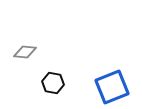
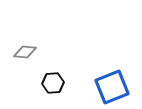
black hexagon: rotated 15 degrees counterclockwise
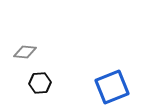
black hexagon: moved 13 px left
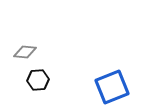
black hexagon: moved 2 px left, 3 px up
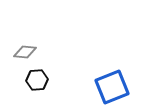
black hexagon: moved 1 px left
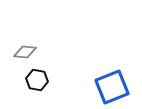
black hexagon: rotated 15 degrees clockwise
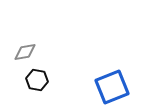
gray diamond: rotated 15 degrees counterclockwise
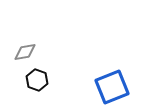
black hexagon: rotated 10 degrees clockwise
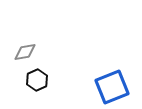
black hexagon: rotated 15 degrees clockwise
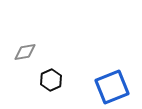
black hexagon: moved 14 px right
